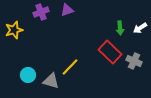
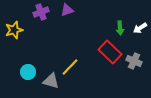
cyan circle: moved 3 px up
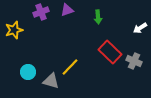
green arrow: moved 22 px left, 11 px up
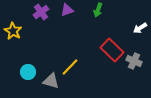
purple cross: rotated 14 degrees counterclockwise
green arrow: moved 7 px up; rotated 24 degrees clockwise
yellow star: moved 1 px left, 1 px down; rotated 24 degrees counterclockwise
red rectangle: moved 2 px right, 2 px up
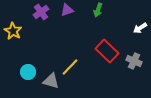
red rectangle: moved 5 px left, 1 px down
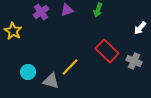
white arrow: rotated 16 degrees counterclockwise
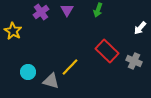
purple triangle: rotated 40 degrees counterclockwise
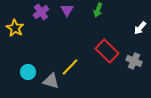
yellow star: moved 2 px right, 3 px up
